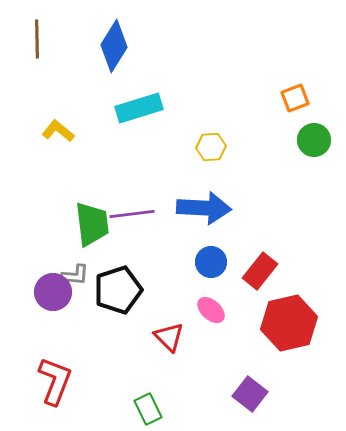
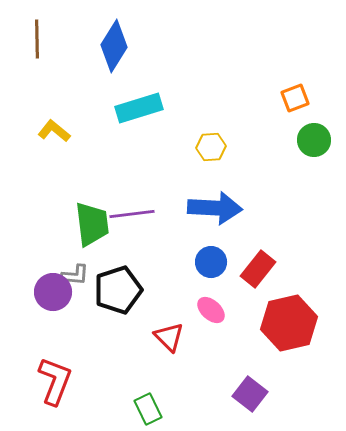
yellow L-shape: moved 4 px left
blue arrow: moved 11 px right
red rectangle: moved 2 px left, 2 px up
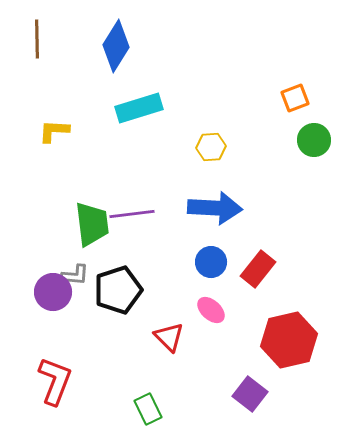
blue diamond: moved 2 px right
yellow L-shape: rotated 36 degrees counterclockwise
red hexagon: moved 17 px down
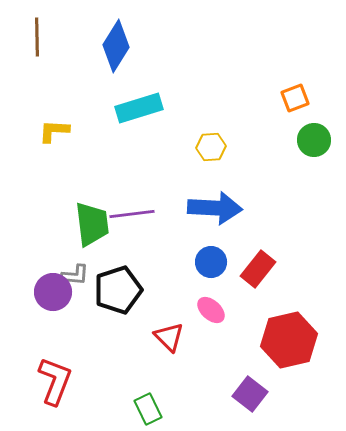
brown line: moved 2 px up
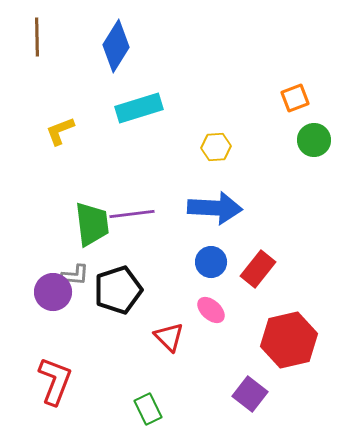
yellow L-shape: moved 6 px right; rotated 24 degrees counterclockwise
yellow hexagon: moved 5 px right
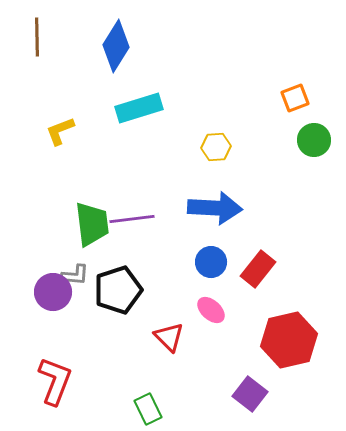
purple line: moved 5 px down
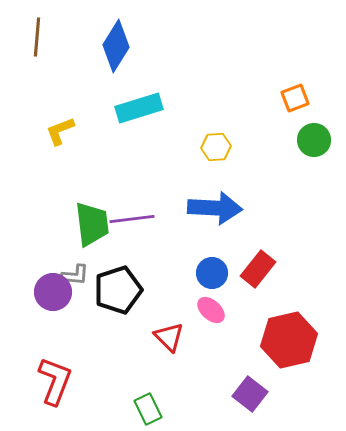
brown line: rotated 6 degrees clockwise
blue circle: moved 1 px right, 11 px down
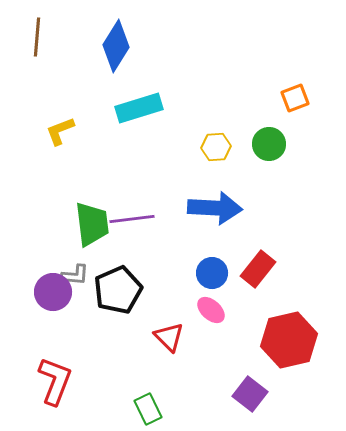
green circle: moved 45 px left, 4 px down
black pentagon: rotated 6 degrees counterclockwise
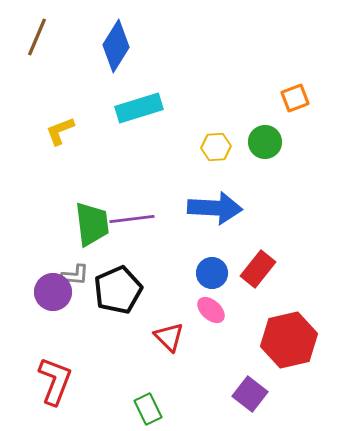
brown line: rotated 18 degrees clockwise
green circle: moved 4 px left, 2 px up
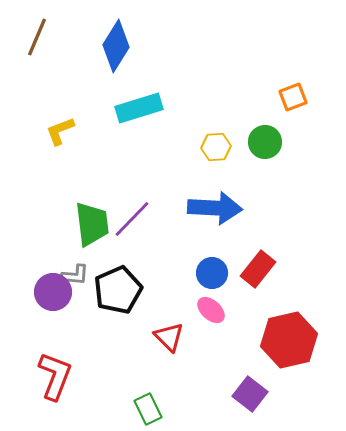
orange square: moved 2 px left, 1 px up
purple line: rotated 39 degrees counterclockwise
red L-shape: moved 5 px up
